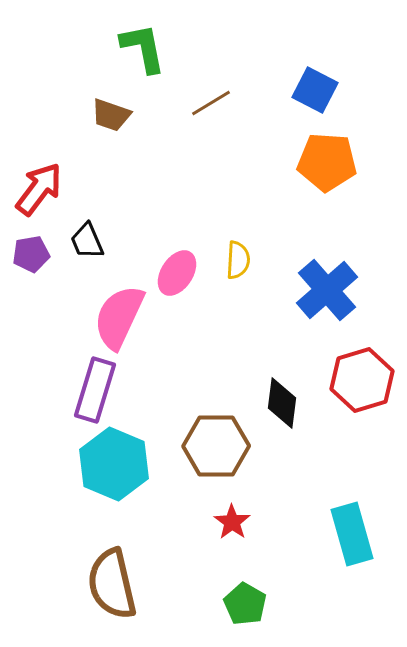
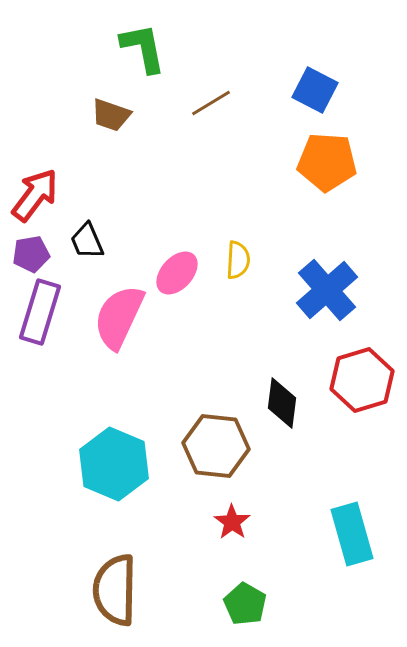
red arrow: moved 4 px left, 6 px down
pink ellipse: rotated 9 degrees clockwise
purple rectangle: moved 55 px left, 78 px up
brown hexagon: rotated 6 degrees clockwise
brown semicircle: moved 3 px right, 6 px down; rotated 14 degrees clockwise
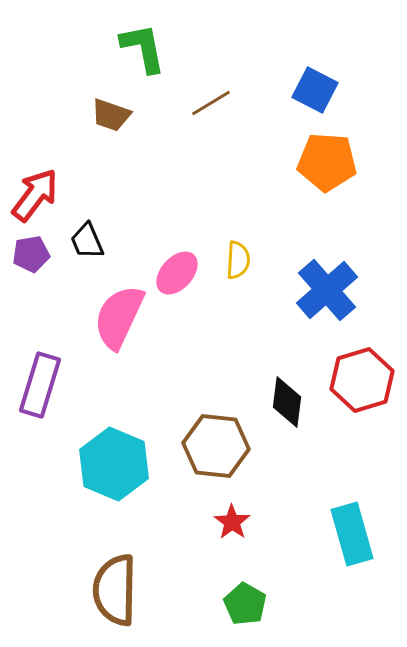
purple rectangle: moved 73 px down
black diamond: moved 5 px right, 1 px up
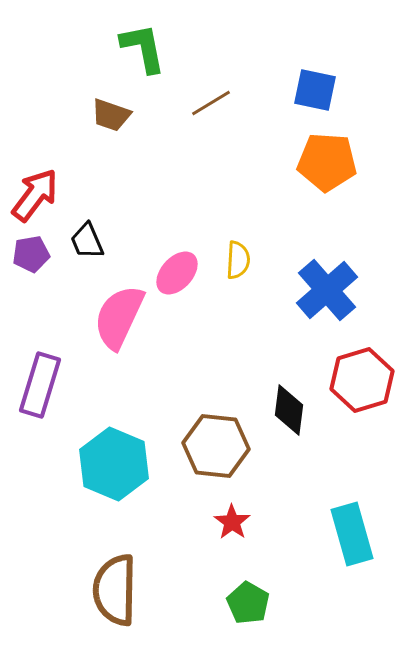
blue square: rotated 15 degrees counterclockwise
black diamond: moved 2 px right, 8 px down
green pentagon: moved 3 px right, 1 px up
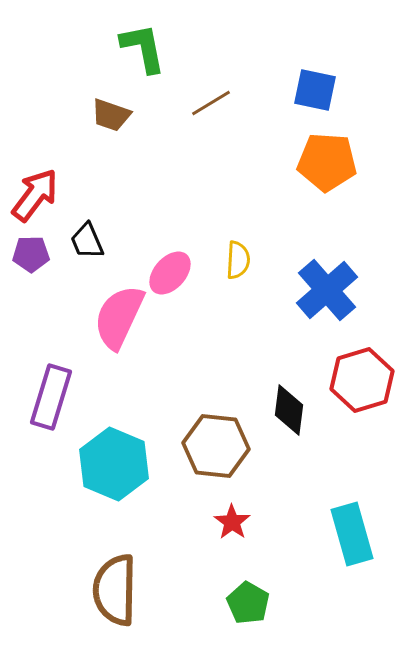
purple pentagon: rotated 9 degrees clockwise
pink ellipse: moved 7 px left
purple rectangle: moved 11 px right, 12 px down
